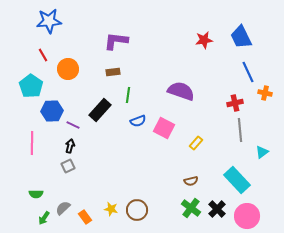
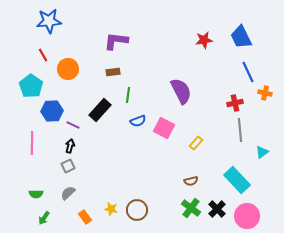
purple semicircle: rotated 44 degrees clockwise
gray semicircle: moved 5 px right, 15 px up
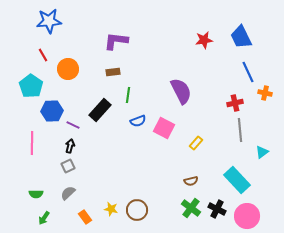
black cross: rotated 18 degrees counterclockwise
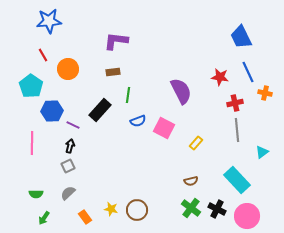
red star: moved 16 px right, 37 px down; rotated 18 degrees clockwise
gray line: moved 3 px left
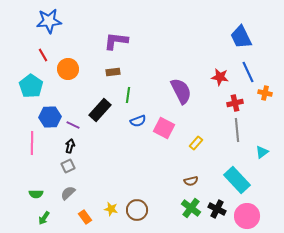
blue hexagon: moved 2 px left, 6 px down
